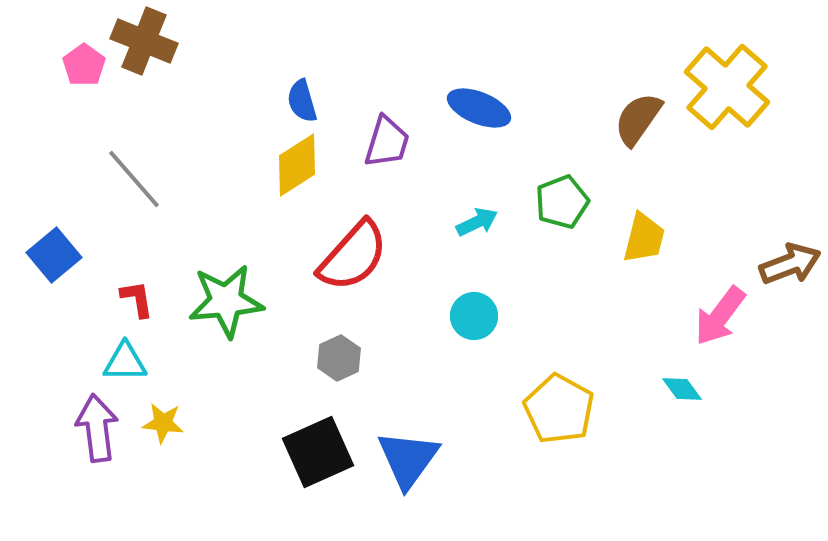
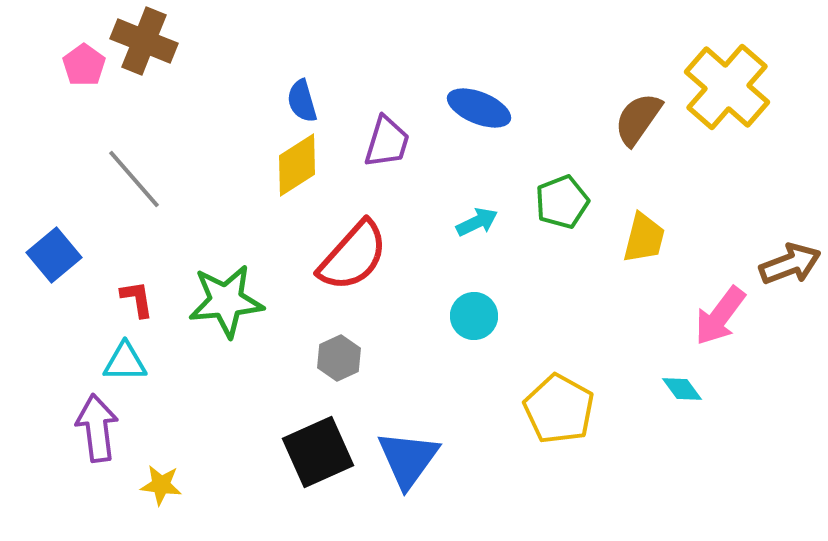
yellow star: moved 2 px left, 62 px down
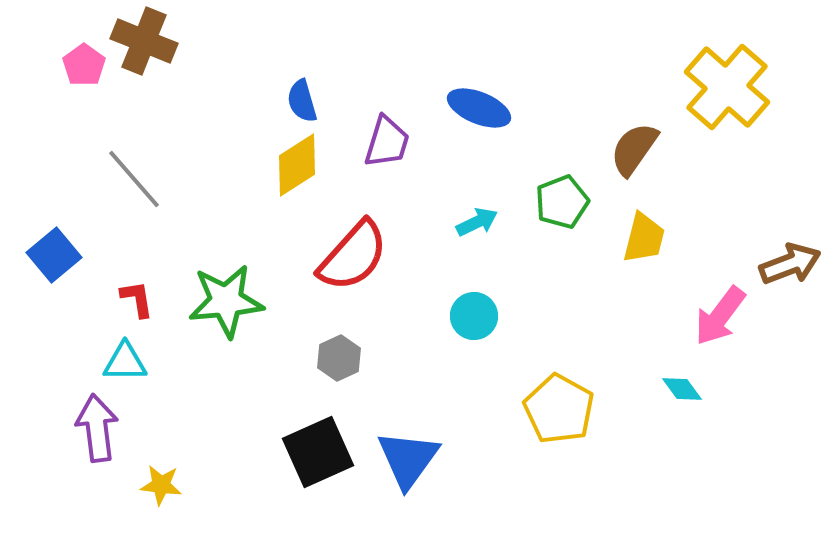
brown semicircle: moved 4 px left, 30 px down
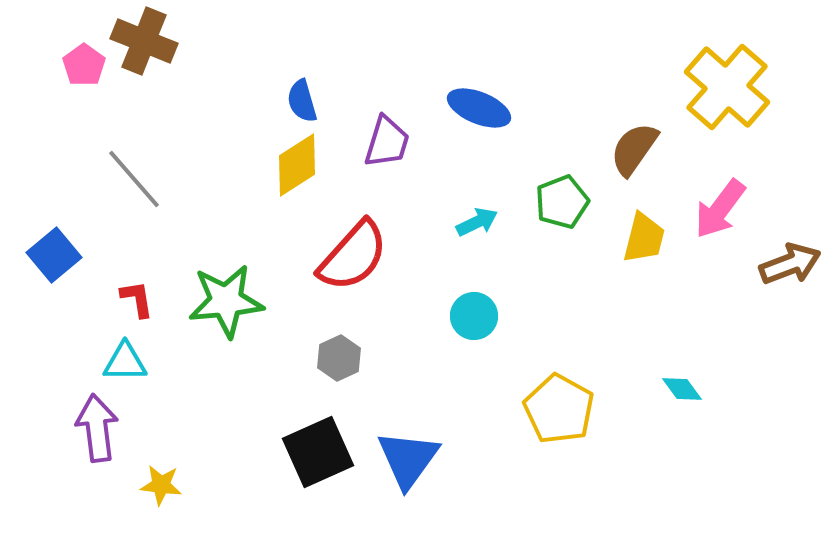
pink arrow: moved 107 px up
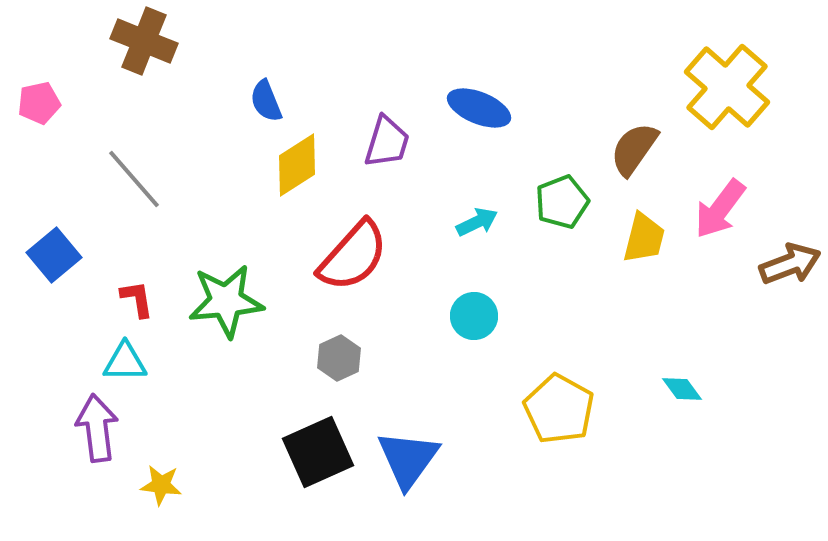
pink pentagon: moved 45 px left, 38 px down; rotated 24 degrees clockwise
blue semicircle: moved 36 px left; rotated 6 degrees counterclockwise
